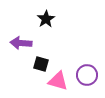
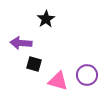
black square: moved 7 px left
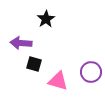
purple circle: moved 4 px right, 3 px up
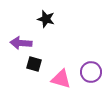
black star: rotated 24 degrees counterclockwise
pink triangle: moved 3 px right, 2 px up
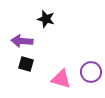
purple arrow: moved 1 px right, 2 px up
black square: moved 8 px left
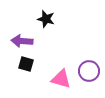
purple circle: moved 2 px left, 1 px up
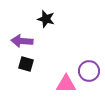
pink triangle: moved 5 px right, 5 px down; rotated 15 degrees counterclockwise
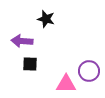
black square: moved 4 px right; rotated 14 degrees counterclockwise
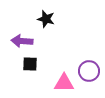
pink triangle: moved 2 px left, 1 px up
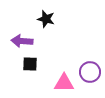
purple circle: moved 1 px right, 1 px down
